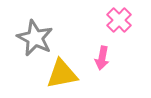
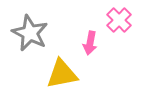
gray star: moved 5 px left, 5 px up
pink arrow: moved 12 px left, 15 px up
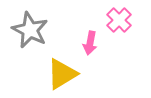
gray star: moved 3 px up
yellow triangle: rotated 20 degrees counterclockwise
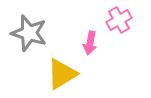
pink cross: rotated 15 degrees clockwise
gray star: moved 1 px left, 3 px down; rotated 9 degrees counterclockwise
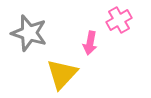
yellow triangle: rotated 16 degrees counterclockwise
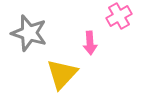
pink cross: moved 4 px up
pink arrow: rotated 15 degrees counterclockwise
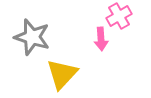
gray star: moved 3 px right, 4 px down
pink arrow: moved 11 px right, 4 px up
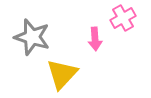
pink cross: moved 4 px right, 2 px down
pink arrow: moved 6 px left
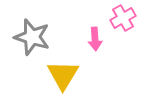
yellow triangle: moved 1 px right, 1 px down; rotated 12 degrees counterclockwise
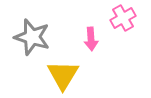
pink arrow: moved 4 px left
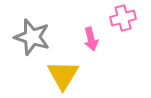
pink cross: rotated 15 degrees clockwise
pink arrow: rotated 10 degrees counterclockwise
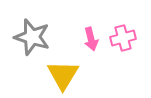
pink cross: moved 20 px down
